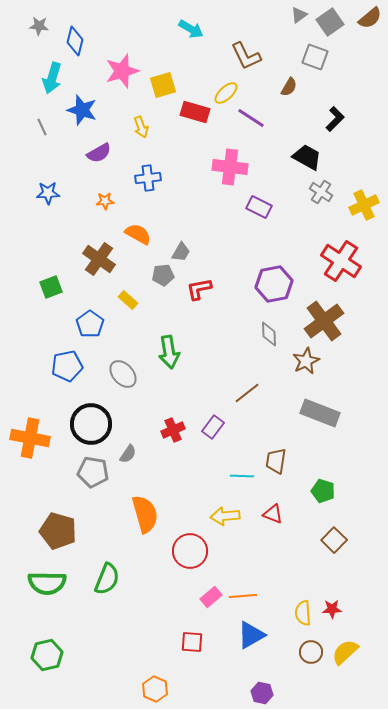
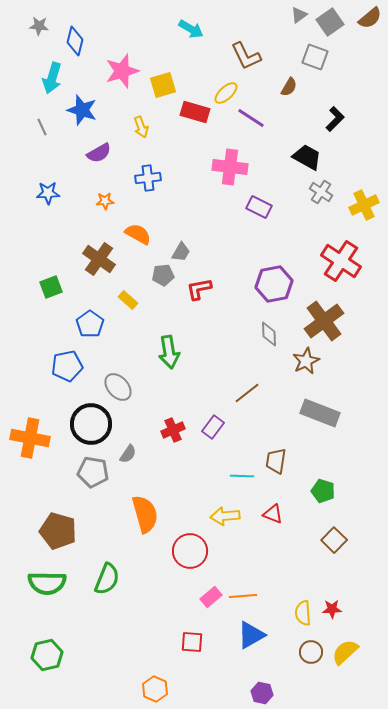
gray ellipse at (123, 374): moved 5 px left, 13 px down
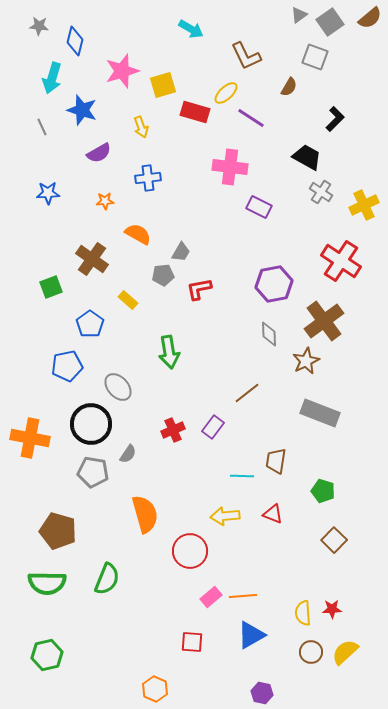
brown cross at (99, 259): moved 7 px left
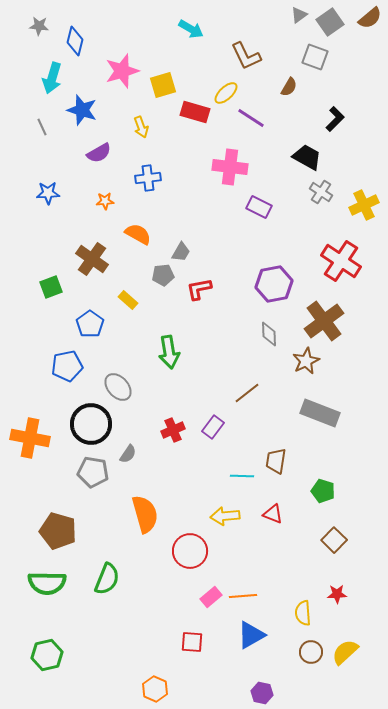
red star at (332, 609): moved 5 px right, 15 px up
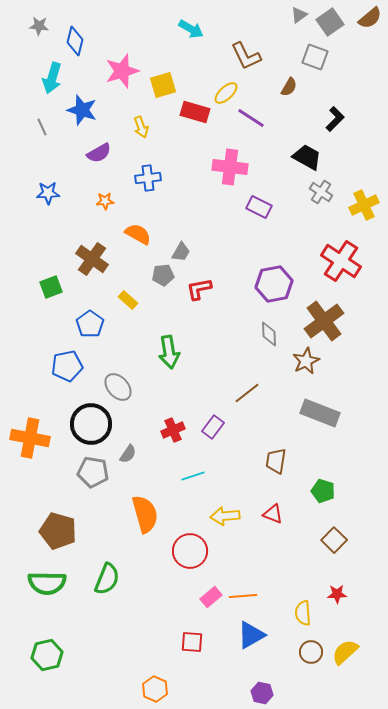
cyan line at (242, 476): moved 49 px left; rotated 20 degrees counterclockwise
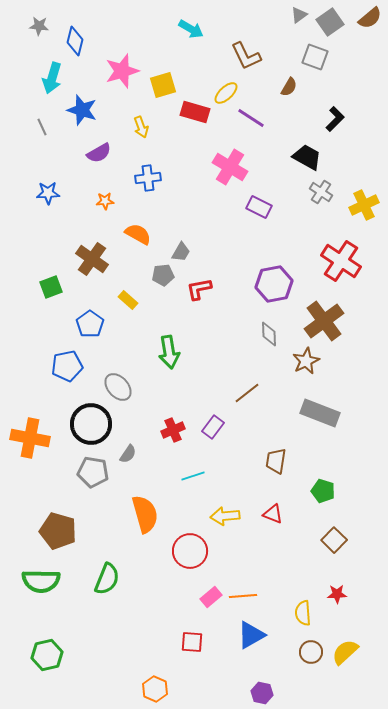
pink cross at (230, 167): rotated 24 degrees clockwise
green semicircle at (47, 583): moved 6 px left, 2 px up
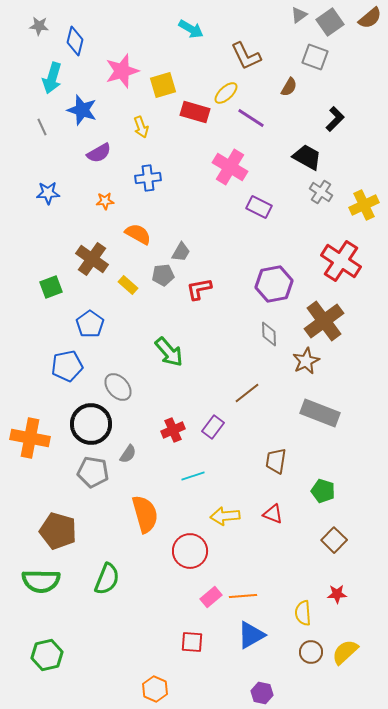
yellow rectangle at (128, 300): moved 15 px up
green arrow at (169, 352): rotated 32 degrees counterclockwise
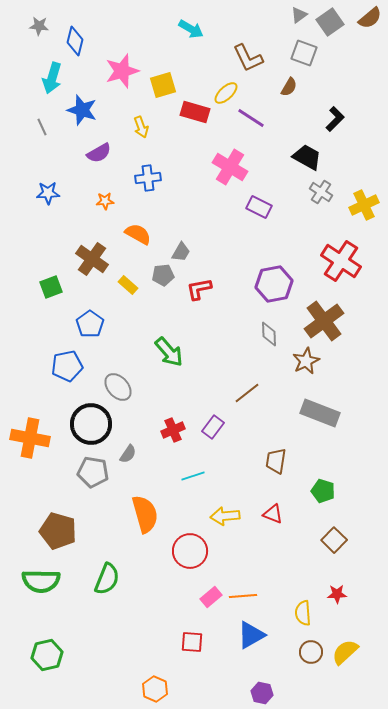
brown L-shape at (246, 56): moved 2 px right, 2 px down
gray square at (315, 57): moved 11 px left, 4 px up
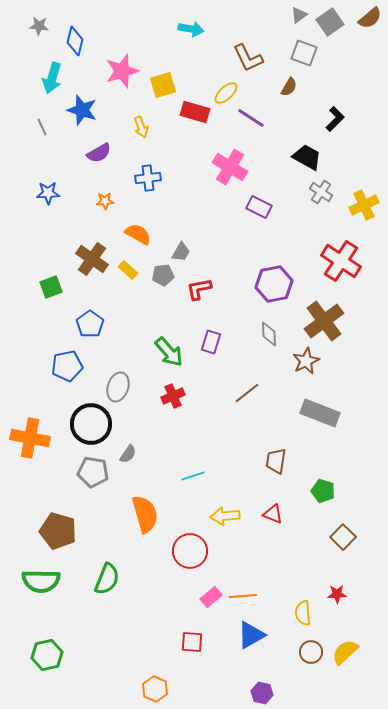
cyan arrow at (191, 29): rotated 20 degrees counterclockwise
yellow rectangle at (128, 285): moved 15 px up
gray ellipse at (118, 387): rotated 60 degrees clockwise
purple rectangle at (213, 427): moved 2 px left, 85 px up; rotated 20 degrees counterclockwise
red cross at (173, 430): moved 34 px up
brown square at (334, 540): moved 9 px right, 3 px up
